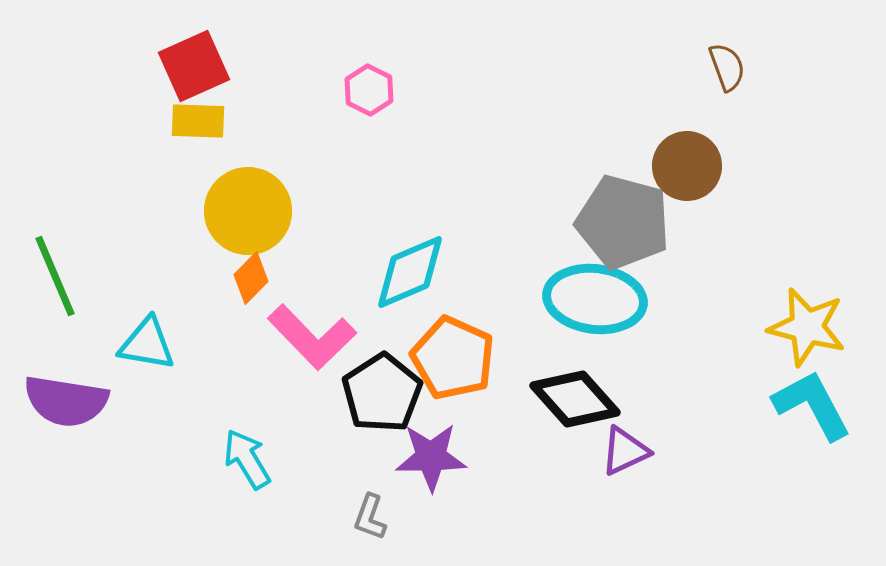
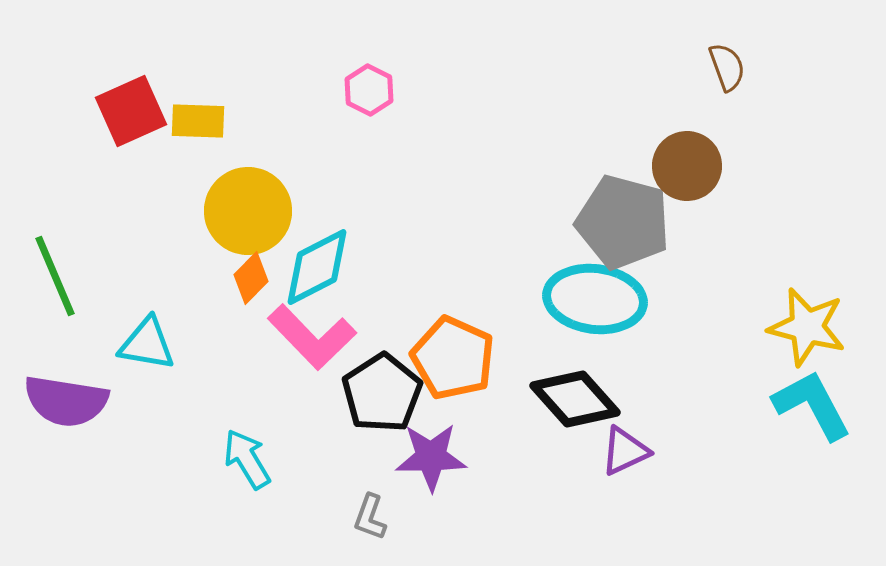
red square: moved 63 px left, 45 px down
cyan diamond: moved 93 px left, 5 px up; rotated 4 degrees counterclockwise
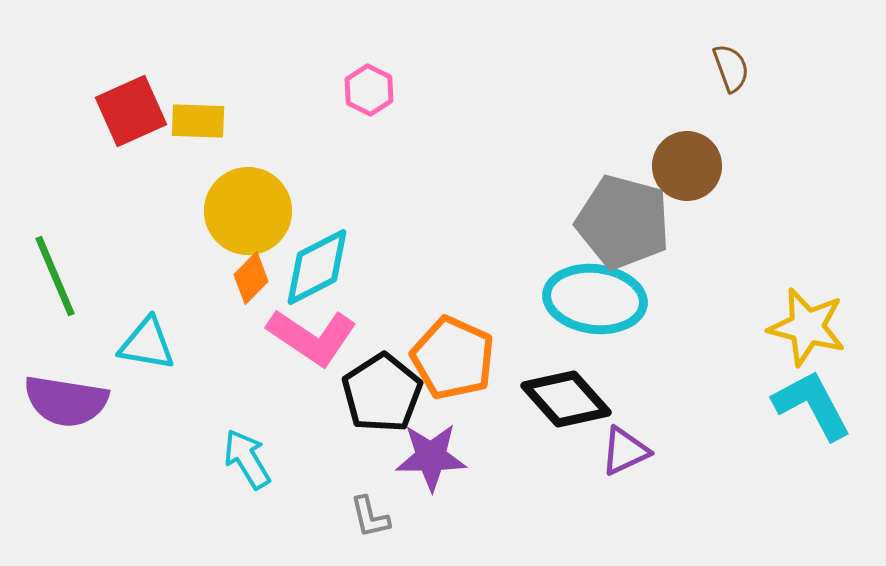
brown semicircle: moved 4 px right, 1 px down
pink L-shape: rotated 12 degrees counterclockwise
black diamond: moved 9 px left
gray L-shape: rotated 33 degrees counterclockwise
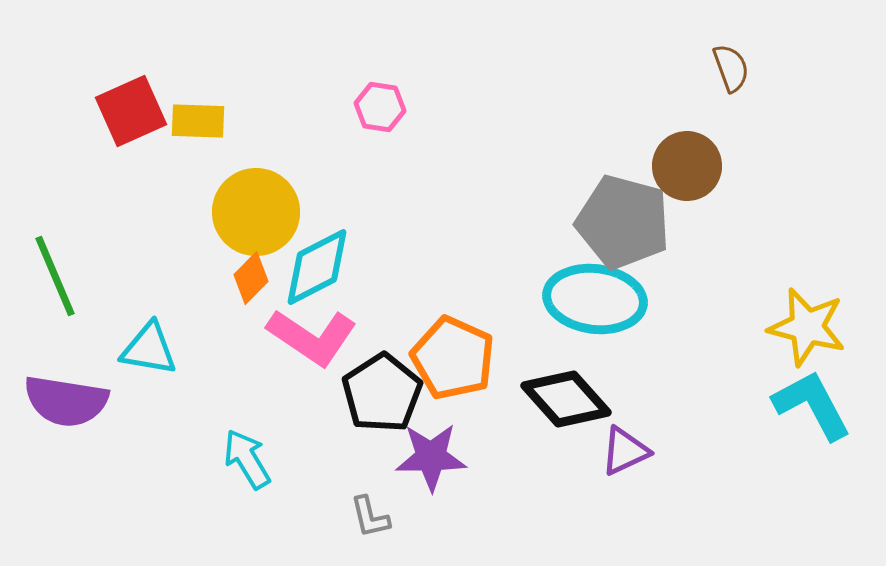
pink hexagon: moved 11 px right, 17 px down; rotated 18 degrees counterclockwise
yellow circle: moved 8 px right, 1 px down
cyan triangle: moved 2 px right, 5 px down
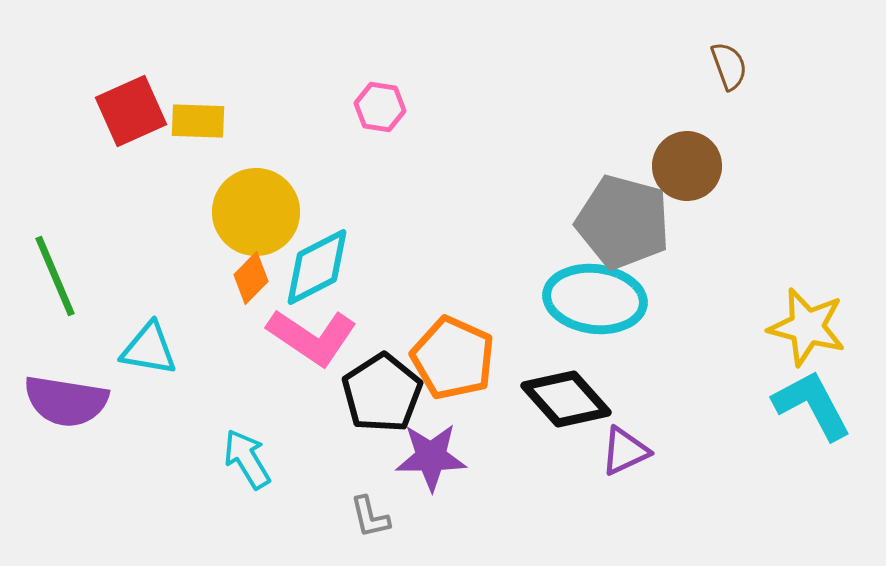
brown semicircle: moved 2 px left, 2 px up
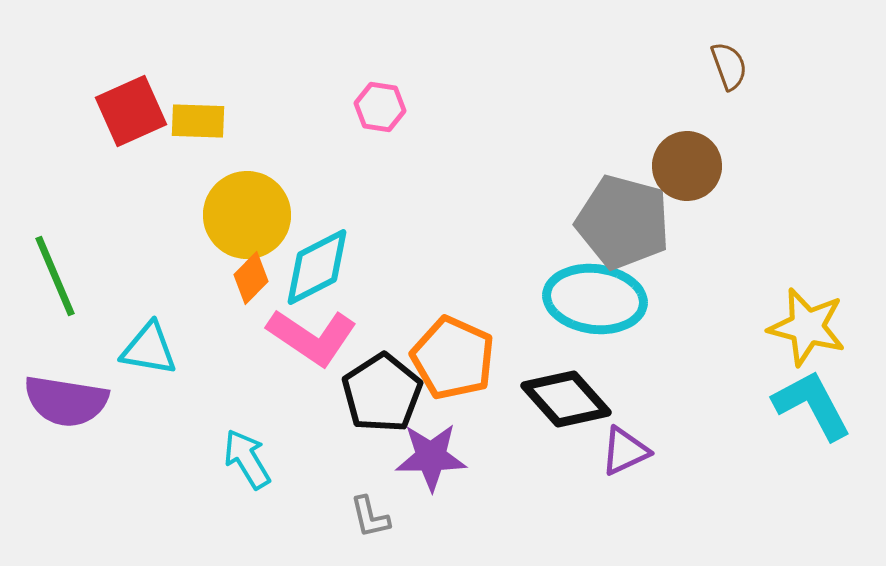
yellow circle: moved 9 px left, 3 px down
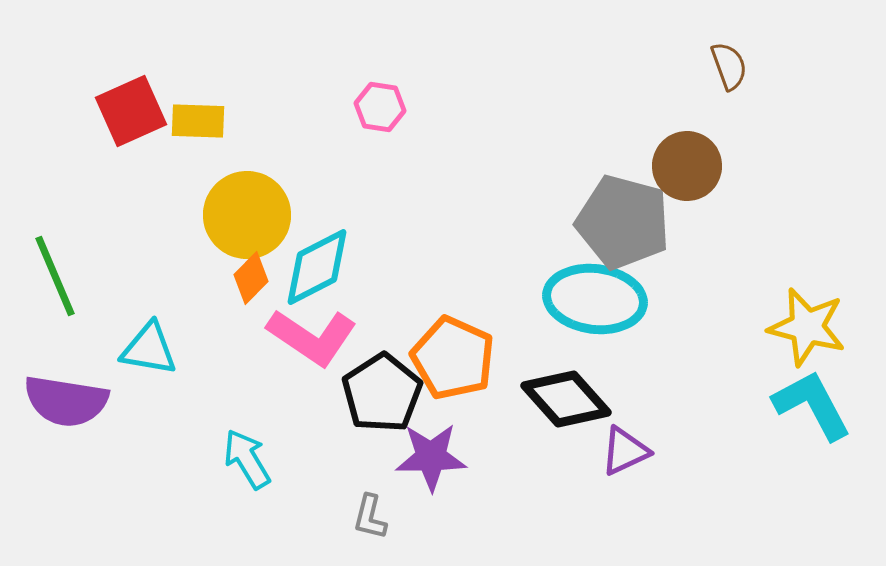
gray L-shape: rotated 27 degrees clockwise
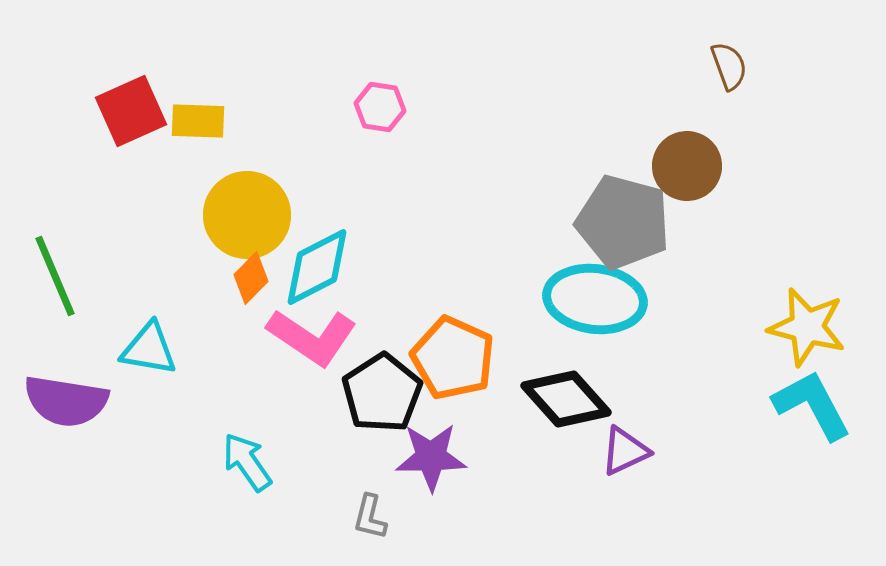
cyan arrow: moved 3 px down; rotated 4 degrees counterclockwise
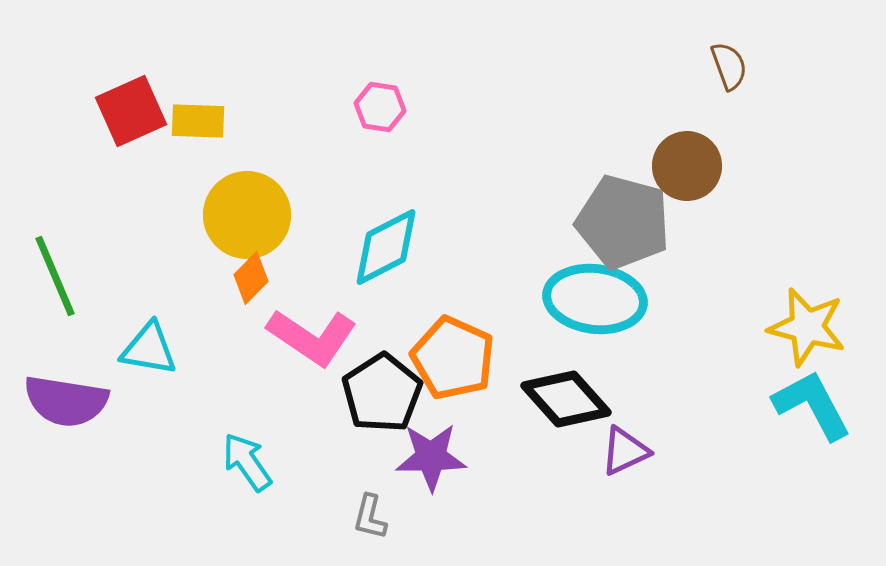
cyan diamond: moved 69 px right, 20 px up
